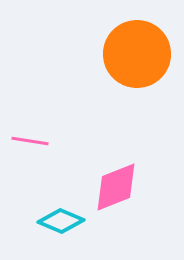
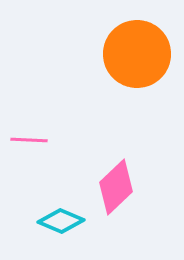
pink line: moved 1 px left, 1 px up; rotated 6 degrees counterclockwise
pink diamond: rotated 22 degrees counterclockwise
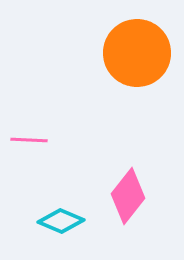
orange circle: moved 1 px up
pink diamond: moved 12 px right, 9 px down; rotated 8 degrees counterclockwise
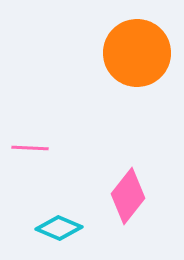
pink line: moved 1 px right, 8 px down
cyan diamond: moved 2 px left, 7 px down
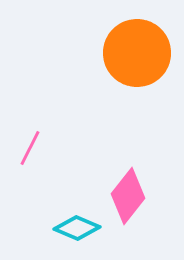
pink line: rotated 66 degrees counterclockwise
cyan diamond: moved 18 px right
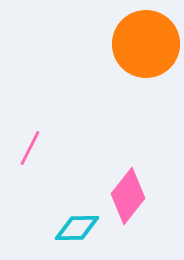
orange circle: moved 9 px right, 9 px up
cyan diamond: rotated 24 degrees counterclockwise
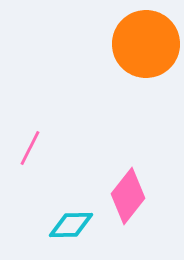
cyan diamond: moved 6 px left, 3 px up
